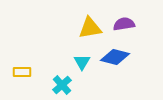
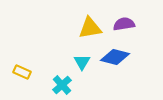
yellow rectangle: rotated 24 degrees clockwise
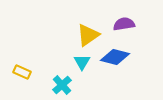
yellow triangle: moved 2 px left, 7 px down; rotated 25 degrees counterclockwise
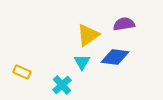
blue diamond: rotated 8 degrees counterclockwise
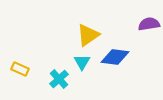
purple semicircle: moved 25 px right
yellow rectangle: moved 2 px left, 3 px up
cyan cross: moved 3 px left, 6 px up
